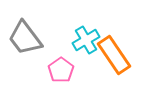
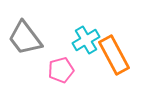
orange rectangle: rotated 6 degrees clockwise
pink pentagon: rotated 20 degrees clockwise
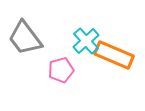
cyan cross: moved 1 px down; rotated 12 degrees counterclockwise
orange rectangle: rotated 39 degrees counterclockwise
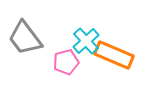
pink pentagon: moved 5 px right, 8 px up
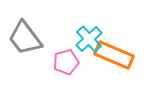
cyan cross: moved 3 px right, 2 px up
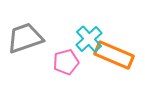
gray trapezoid: rotated 108 degrees clockwise
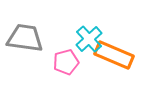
gray trapezoid: rotated 27 degrees clockwise
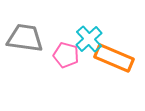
orange rectangle: moved 3 px down
pink pentagon: moved 7 px up; rotated 30 degrees clockwise
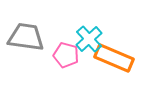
gray trapezoid: moved 1 px right, 1 px up
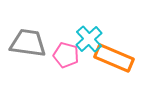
gray trapezoid: moved 2 px right, 6 px down
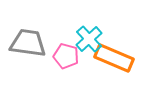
pink pentagon: moved 1 px down
